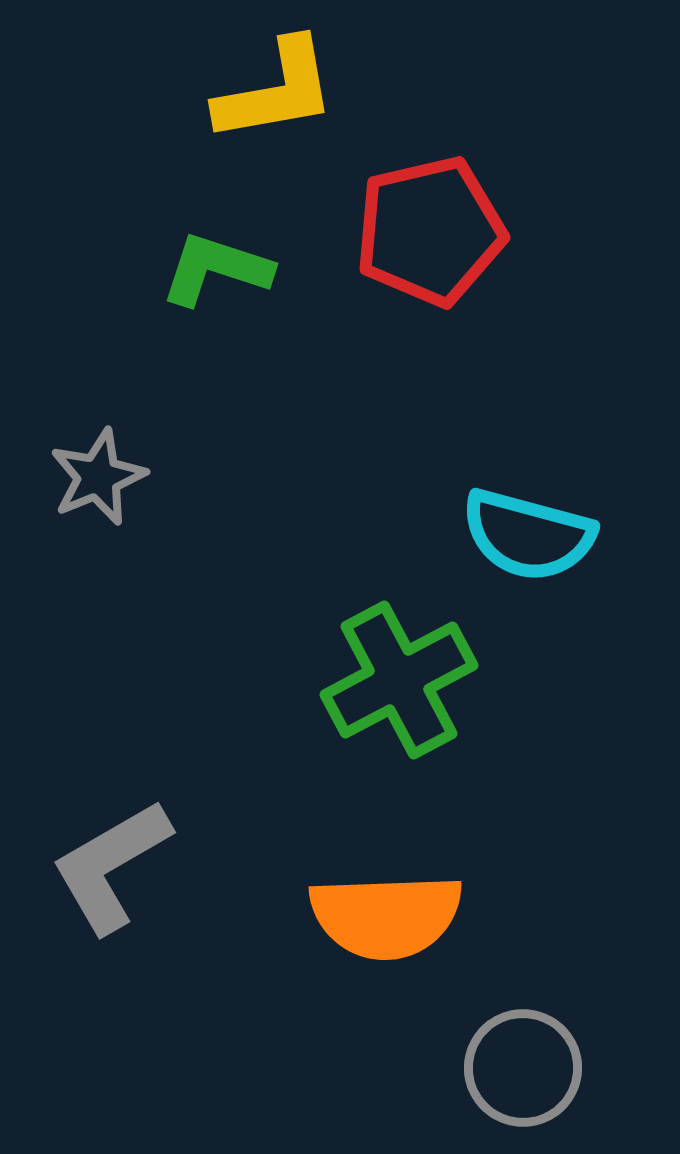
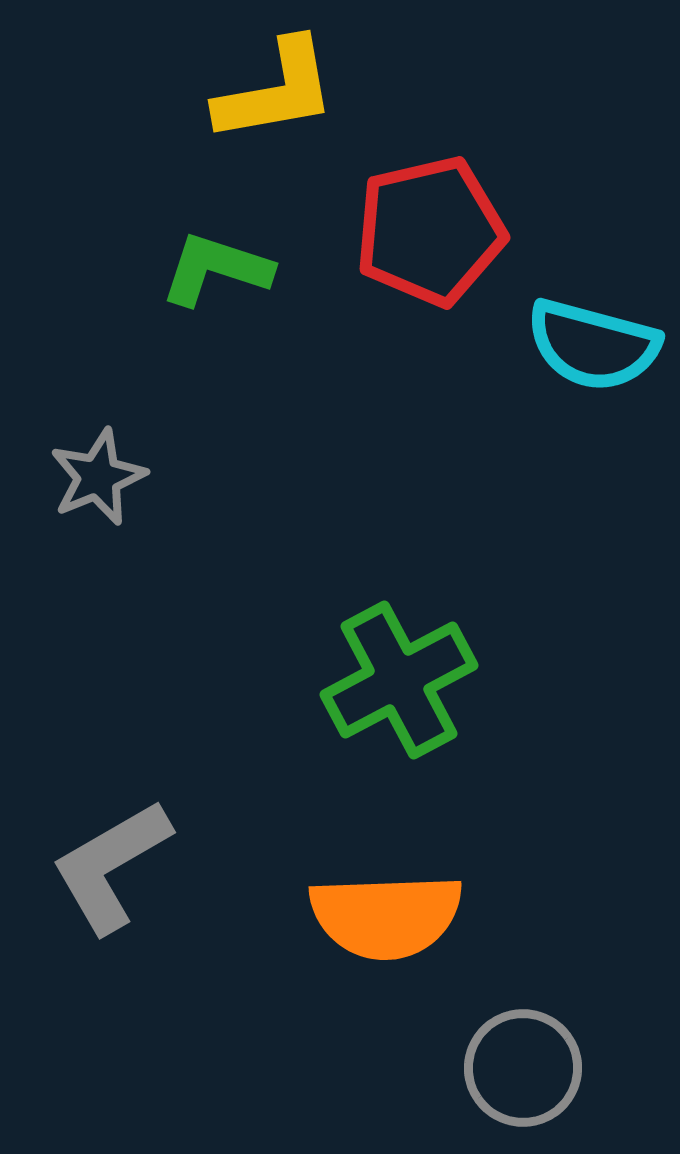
cyan semicircle: moved 65 px right, 190 px up
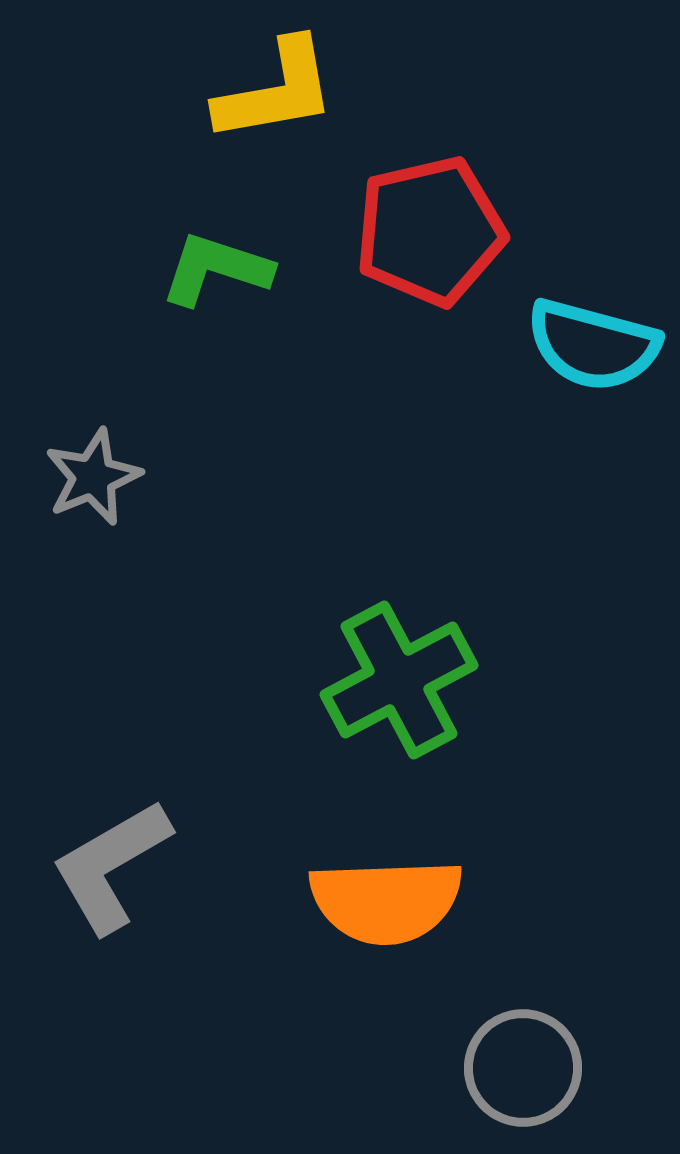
gray star: moved 5 px left
orange semicircle: moved 15 px up
